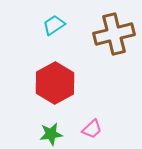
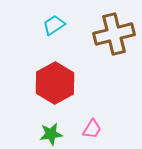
pink trapezoid: rotated 15 degrees counterclockwise
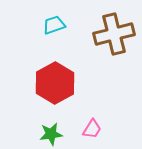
cyan trapezoid: rotated 15 degrees clockwise
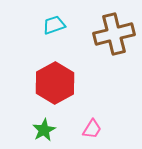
green star: moved 7 px left, 4 px up; rotated 20 degrees counterclockwise
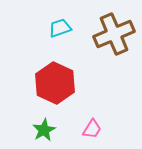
cyan trapezoid: moved 6 px right, 3 px down
brown cross: rotated 9 degrees counterclockwise
red hexagon: rotated 6 degrees counterclockwise
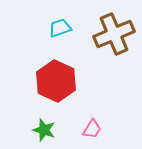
red hexagon: moved 1 px right, 2 px up
green star: rotated 25 degrees counterclockwise
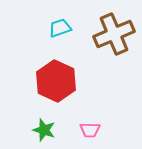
pink trapezoid: moved 2 px left, 1 px down; rotated 60 degrees clockwise
